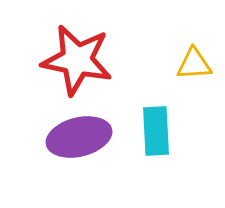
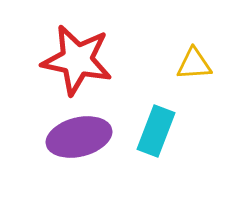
cyan rectangle: rotated 24 degrees clockwise
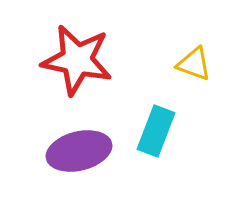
yellow triangle: rotated 24 degrees clockwise
purple ellipse: moved 14 px down
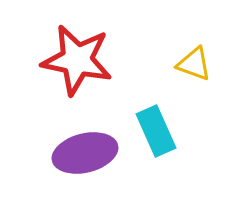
cyan rectangle: rotated 45 degrees counterclockwise
purple ellipse: moved 6 px right, 2 px down
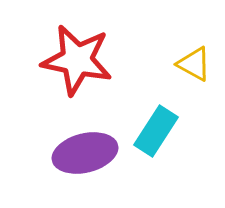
yellow triangle: rotated 9 degrees clockwise
cyan rectangle: rotated 57 degrees clockwise
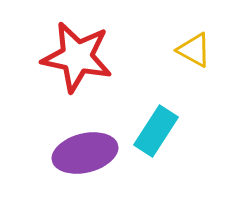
red star: moved 3 px up
yellow triangle: moved 14 px up
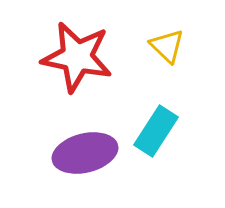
yellow triangle: moved 27 px left, 4 px up; rotated 15 degrees clockwise
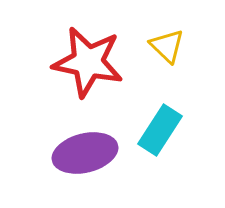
red star: moved 11 px right, 5 px down
cyan rectangle: moved 4 px right, 1 px up
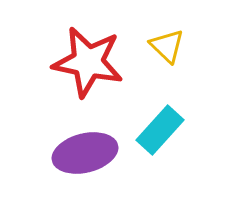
cyan rectangle: rotated 9 degrees clockwise
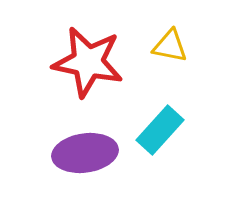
yellow triangle: moved 3 px right; rotated 33 degrees counterclockwise
purple ellipse: rotated 6 degrees clockwise
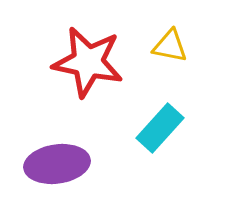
cyan rectangle: moved 2 px up
purple ellipse: moved 28 px left, 11 px down
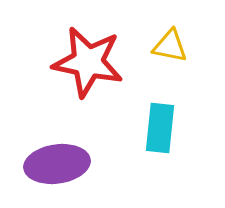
cyan rectangle: rotated 36 degrees counterclockwise
